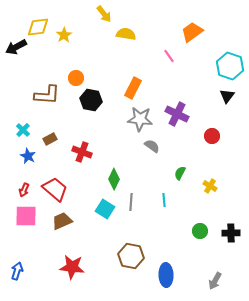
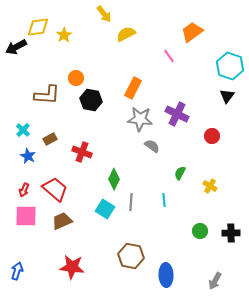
yellow semicircle: rotated 36 degrees counterclockwise
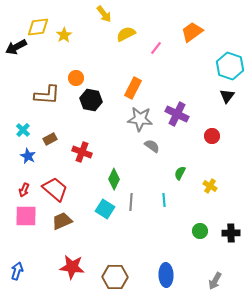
pink line: moved 13 px left, 8 px up; rotated 72 degrees clockwise
brown hexagon: moved 16 px left, 21 px down; rotated 10 degrees counterclockwise
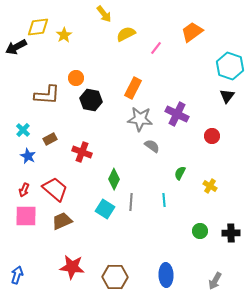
blue arrow: moved 4 px down
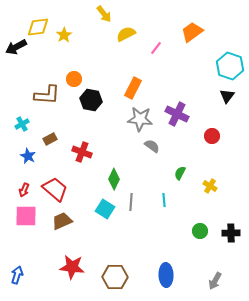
orange circle: moved 2 px left, 1 px down
cyan cross: moved 1 px left, 6 px up; rotated 16 degrees clockwise
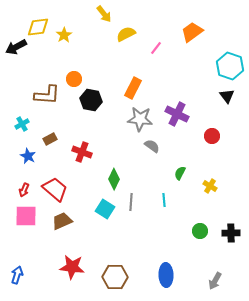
black triangle: rotated 14 degrees counterclockwise
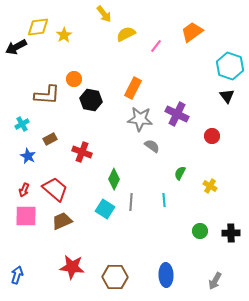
pink line: moved 2 px up
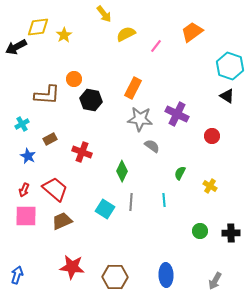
black triangle: rotated 21 degrees counterclockwise
green diamond: moved 8 px right, 8 px up
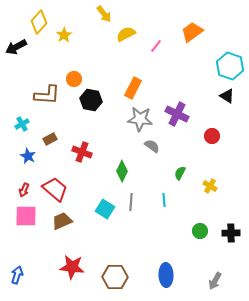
yellow diamond: moved 1 px right, 5 px up; rotated 40 degrees counterclockwise
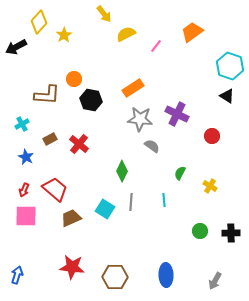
orange rectangle: rotated 30 degrees clockwise
red cross: moved 3 px left, 8 px up; rotated 18 degrees clockwise
blue star: moved 2 px left, 1 px down
brown trapezoid: moved 9 px right, 3 px up
